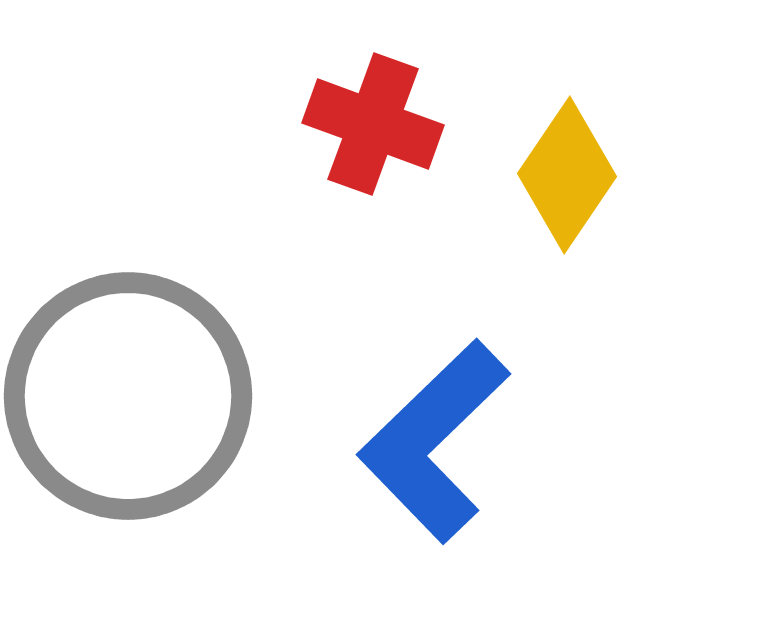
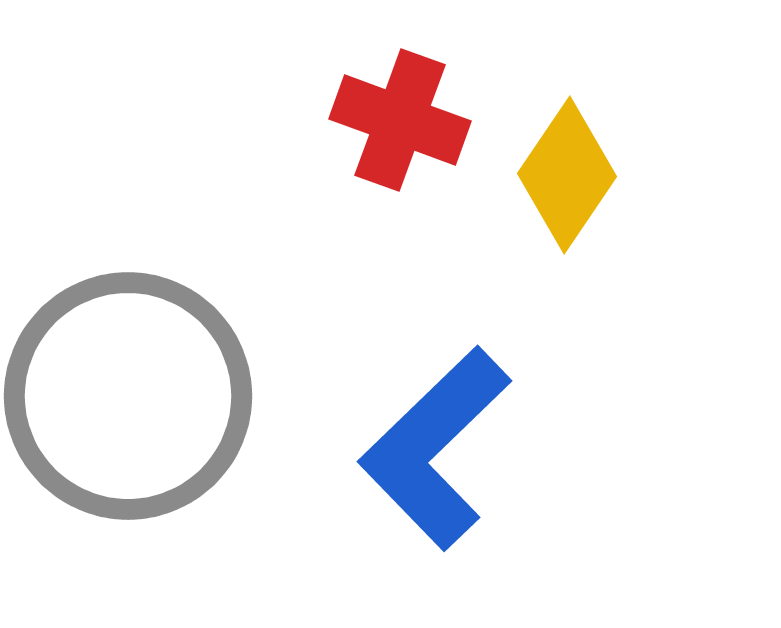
red cross: moved 27 px right, 4 px up
blue L-shape: moved 1 px right, 7 px down
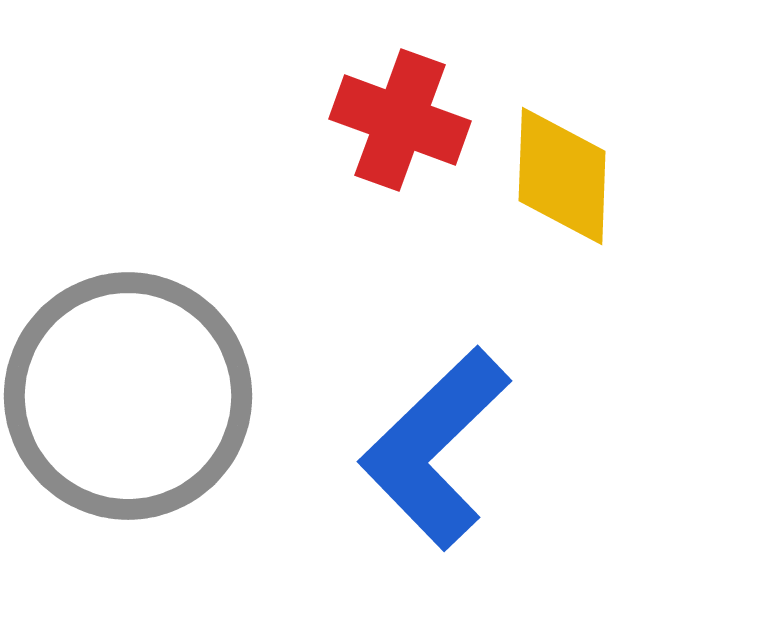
yellow diamond: moved 5 px left, 1 px down; rotated 32 degrees counterclockwise
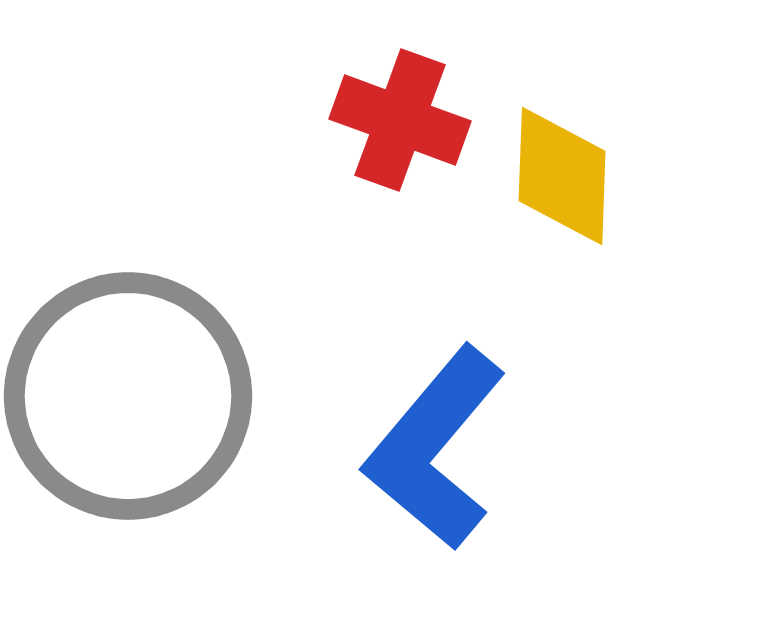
blue L-shape: rotated 6 degrees counterclockwise
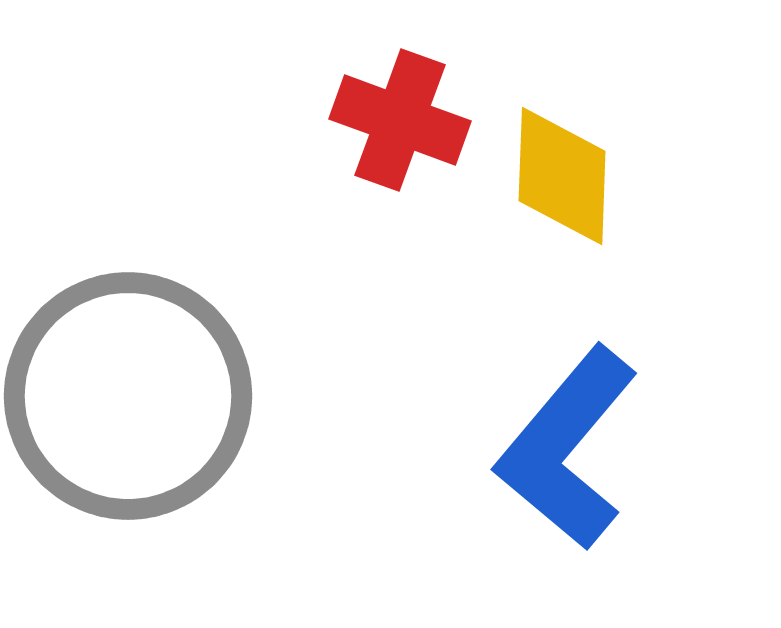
blue L-shape: moved 132 px right
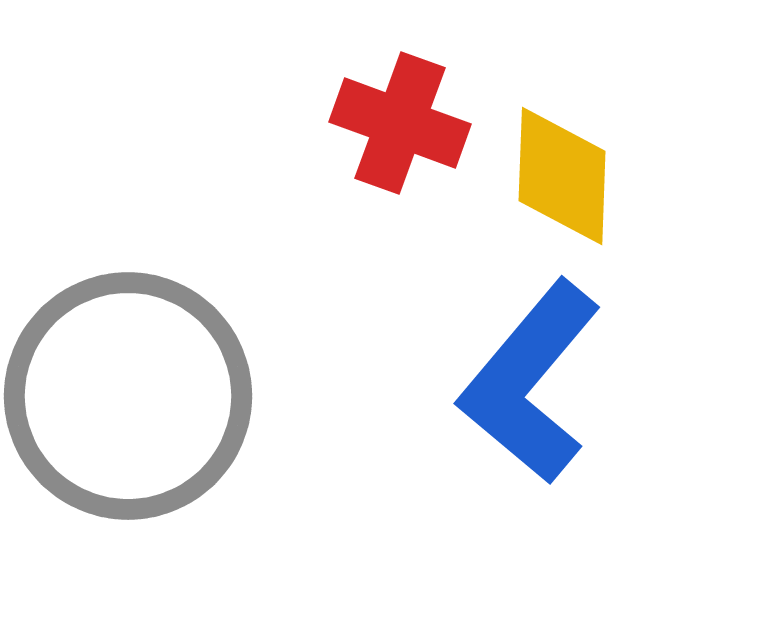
red cross: moved 3 px down
blue L-shape: moved 37 px left, 66 px up
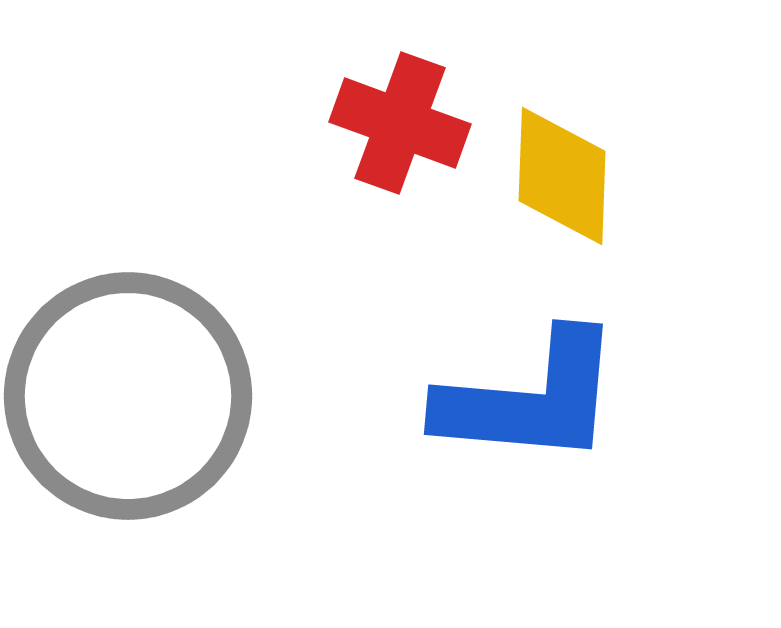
blue L-shape: moved 17 px down; rotated 125 degrees counterclockwise
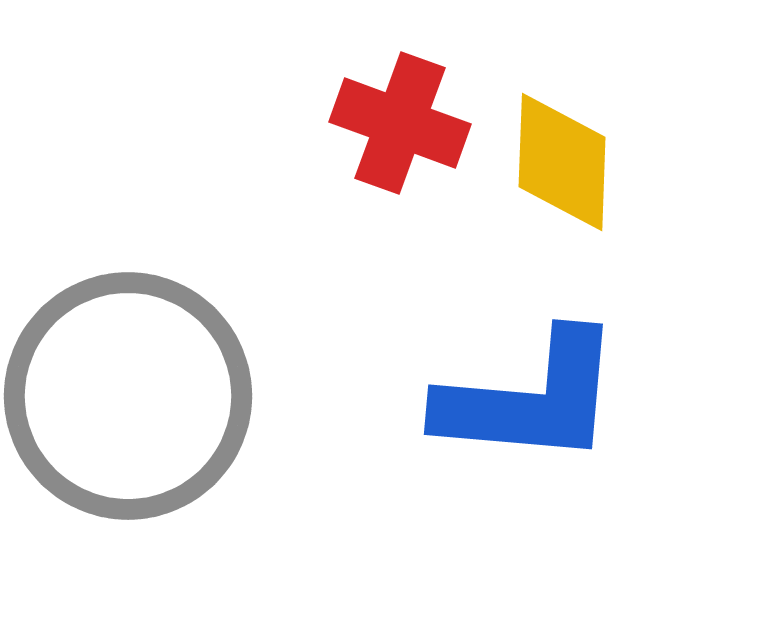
yellow diamond: moved 14 px up
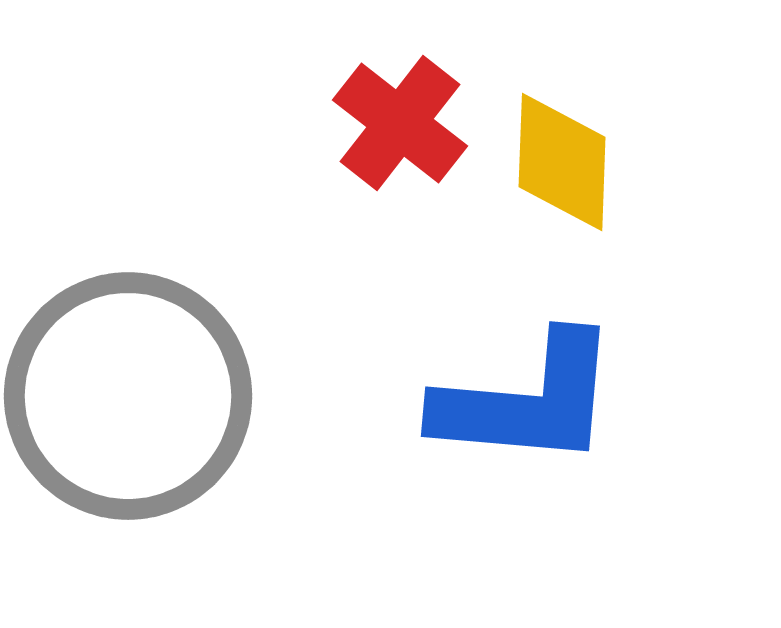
red cross: rotated 18 degrees clockwise
blue L-shape: moved 3 px left, 2 px down
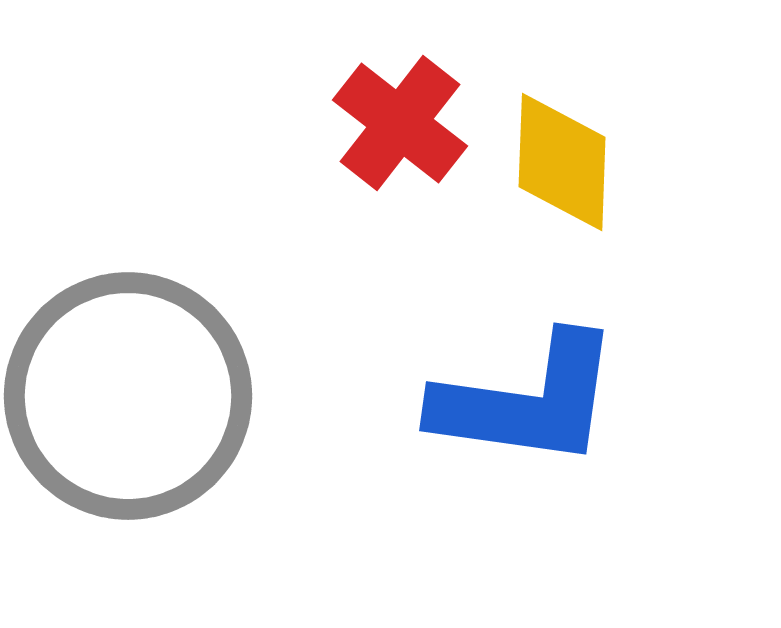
blue L-shape: rotated 3 degrees clockwise
